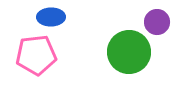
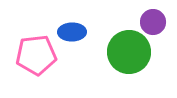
blue ellipse: moved 21 px right, 15 px down
purple circle: moved 4 px left
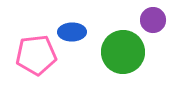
purple circle: moved 2 px up
green circle: moved 6 px left
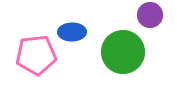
purple circle: moved 3 px left, 5 px up
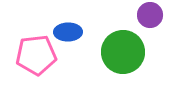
blue ellipse: moved 4 px left
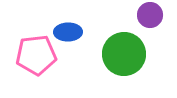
green circle: moved 1 px right, 2 px down
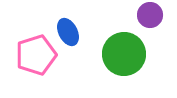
blue ellipse: rotated 64 degrees clockwise
pink pentagon: rotated 12 degrees counterclockwise
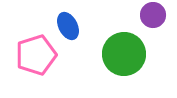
purple circle: moved 3 px right
blue ellipse: moved 6 px up
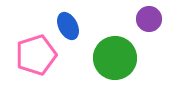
purple circle: moved 4 px left, 4 px down
green circle: moved 9 px left, 4 px down
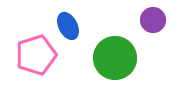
purple circle: moved 4 px right, 1 px down
